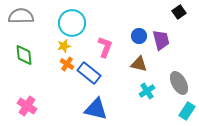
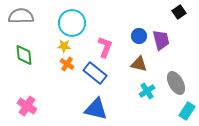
yellow star: rotated 16 degrees clockwise
blue rectangle: moved 6 px right
gray ellipse: moved 3 px left
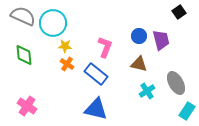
gray semicircle: moved 2 px right; rotated 25 degrees clockwise
cyan circle: moved 19 px left
yellow star: moved 1 px right
blue rectangle: moved 1 px right, 1 px down
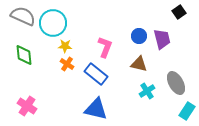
purple trapezoid: moved 1 px right, 1 px up
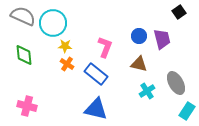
pink cross: rotated 18 degrees counterclockwise
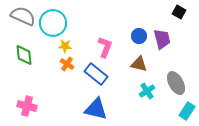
black square: rotated 24 degrees counterclockwise
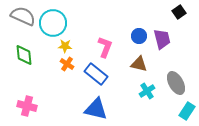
black square: rotated 24 degrees clockwise
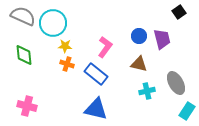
pink L-shape: rotated 15 degrees clockwise
orange cross: rotated 16 degrees counterclockwise
cyan cross: rotated 21 degrees clockwise
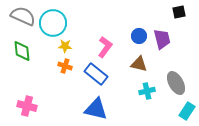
black square: rotated 24 degrees clockwise
green diamond: moved 2 px left, 4 px up
orange cross: moved 2 px left, 2 px down
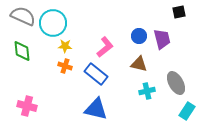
pink L-shape: rotated 15 degrees clockwise
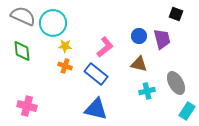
black square: moved 3 px left, 2 px down; rotated 32 degrees clockwise
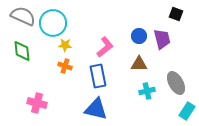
yellow star: moved 1 px up
brown triangle: rotated 12 degrees counterclockwise
blue rectangle: moved 2 px right, 2 px down; rotated 40 degrees clockwise
pink cross: moved 10 px right, 3 px up
